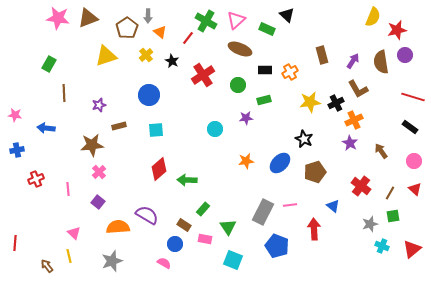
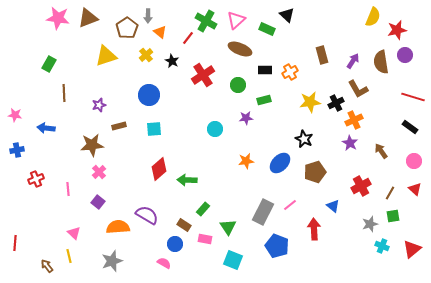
cyan square at (156, 130): moved 2 px left, 1 px up
red cross at (361, 186): rotated 24 degrees clockwise
pink line at (290, 205): rotated 32 degrees counterclockwise
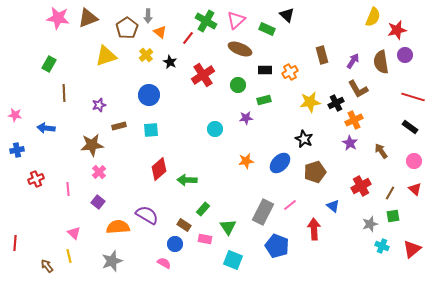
black star at (172, 61): moved 2 px left, 1 px down
cyan square at (154, 129): moved 3 px left, 1 px down
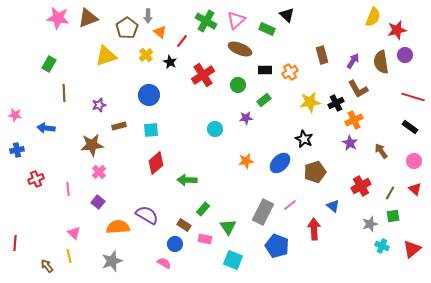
red line at (188, 38): moved 6 px left, 3 px down
green rectangle at (264, 100): rotated 24 degrees counterclockwise
red diamond at (159, 169): moved 3 px left, 6 px up
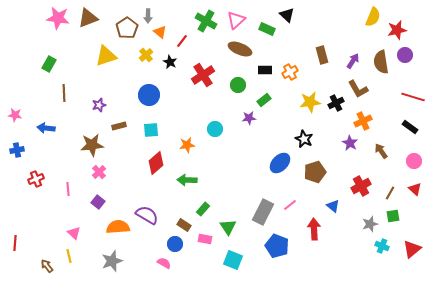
purple star at (246, 118): moved 3 px right
orange cross at (354, 120): moved 9 px right, 1 px down
orange star at (246, 161): moved 59 px left, 16 px up
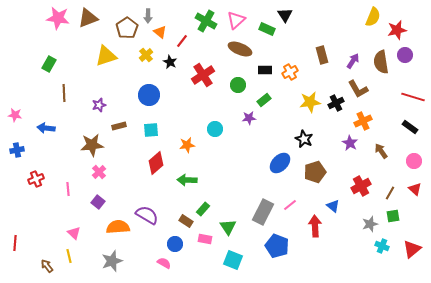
black triangle at (287, 15): moved 2 px left; rotated 14 degrees clockwise
brown rectangle at (184, 225): moved 2 px right, 4 px up
red arrow at (314, 229): moved 1 px right, 3 px up
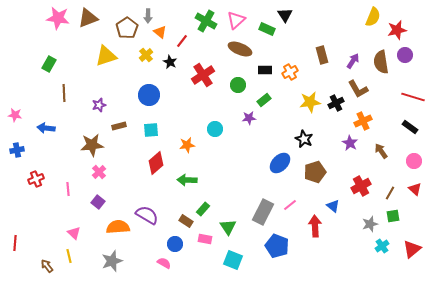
cyan cross at (382, 246): rotated 32 degrees clockwise
